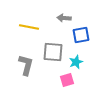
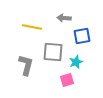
yellow line: moved 3 px right
blue square: moved 1 px right, 1 px down
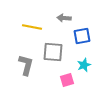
cyan star: moved 8 px right, 3 px down
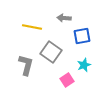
gray square: moved 2 px left; rotated 30 degrees clockwise
pink square: rotated 16 degrees counterclockwise
